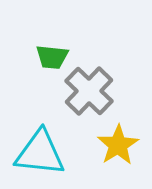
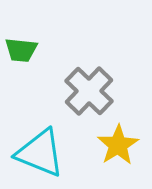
green trapezoid: moved 31 px left, 7 px up
cyan triangle: rotated 16 degrees clockwise
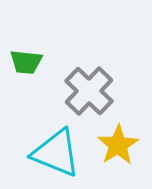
green trapezoid: moved 5 px right, 12 px down
cyan triangle: moved 16 px right
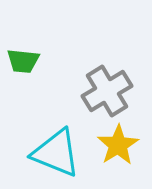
green trapezoid: moved 3 px left, 1 px up
gray cross: moved 18 px right; rotated 15 degrees clockwise
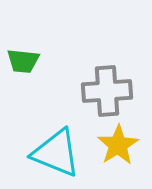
gray cross: rotated 27 degrees clockwise
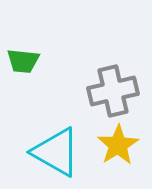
gray cross: moved 6 px right; rotated 9 degrees counterclockwise
cyan triangle: moved 1 px up; rotated 8 degrees clockwise
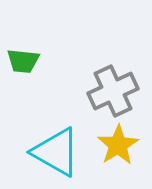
gray cross: rotated 12 degrees counterclockwise
